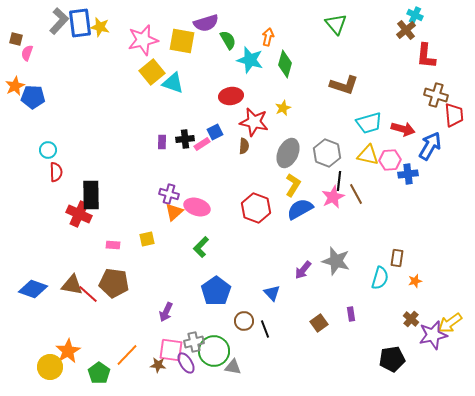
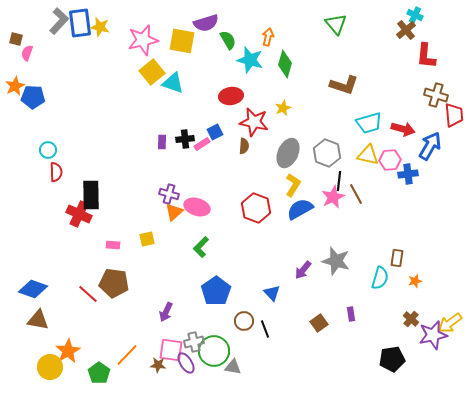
brown triangle at (72, 285): moved 34 px left, 35 px down
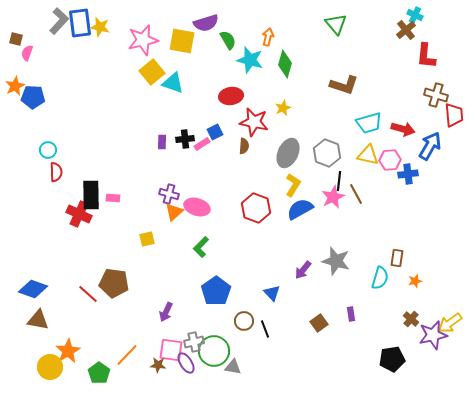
pink rectangle at (113, 245): moved 47 px up
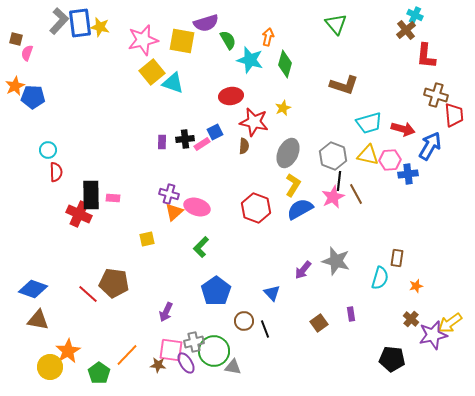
gray hexagon at (327, 153): moved 6 px right, 3 px down
orange star at (415, 281): moved 1 px right, 5 px down
black pentagon at (392, 359): rotated 15 degrees clockwise
